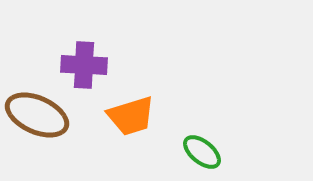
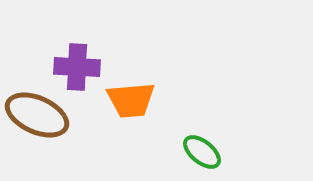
purple cross: moved 7 px left, 2 px down
orange trapezoid: moved 16 px up; rotated 12 degrees clockwise
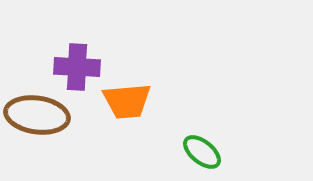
orange trapezoid: moved 4 px left, 1 px down
brown ellipse: rotated 16 degrees counterclockwise
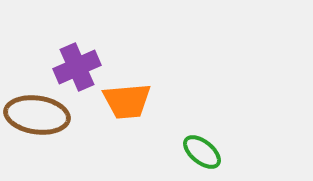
purple cross: rotated 27 degrees counterclockwise
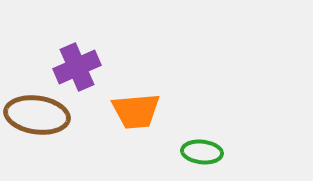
orange trapezoid: moved 9 px right, 10 px down
green ellipse: rotated 33 degrees counterclockwise
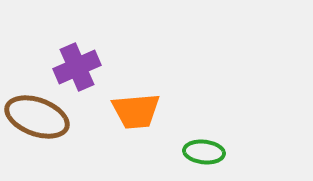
brown ellipse: moved 2 px down; rotated 12 degrees clockwise
green ellipse: moved 2 px right
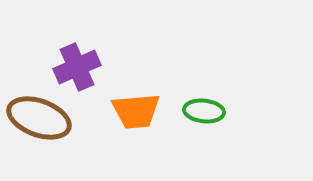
brown ellipse: moved 2 px right, 1 px down
green ellipse: moved 41 px up
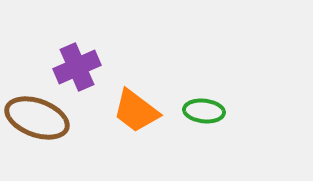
orange trapezoid: rotated 42 degrees clockwise
brown ellipse: moved 2 px left
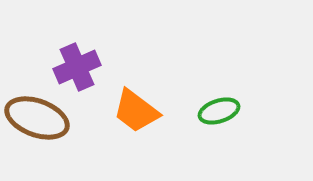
green ellipse: moved 15 px right; rotated 24 degrees counterclockwise
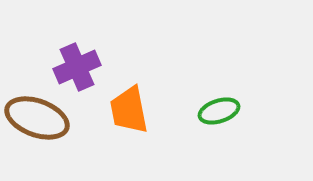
orange trapezoid: moved 7 px left, 1 px up; rotated 42 degrees clockwise
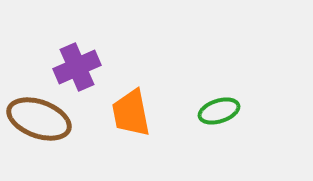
orange trapezoid: moved 2 px right, 3 px down
brown ellipse: moved 2 px right, 1 px down
